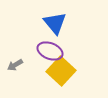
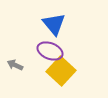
blue triangle: moved 1 px left, 1 px down
gray arrow: rotated 56 degrees clockwise
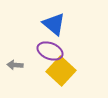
blue triangle: rotated 10 degrees counterclockwise
gray arrow: rotated 21 degrees counterclockwise
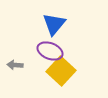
blue triangle: rotated 30 degrees clockwise
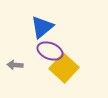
blue triangle: moved 12 px left, 3 px down; rotated 10 degrees clockwise
yellow square: moved 3 px right, 3 px up
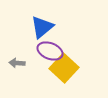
gray arrow: moved 2 px right, 2 px up
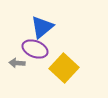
purple ellipse: moved 15 px left, 2 px up
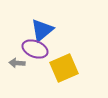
blue triangle: moved 3 px down
yellow square: rotated 24 degrees clockwise
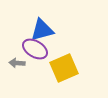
blue triangle: rotated 25 degrees clockwise
purple ellipse: rotated 10 degrees clockwise
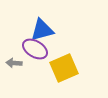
gray arrow: moved 3 px left
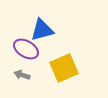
purple ellipse: moved 9 px left
gray arrow: moved 8 px right, 12 px down; rotated 14 degrees clockwise
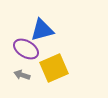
yellow square: moved 10 px left
